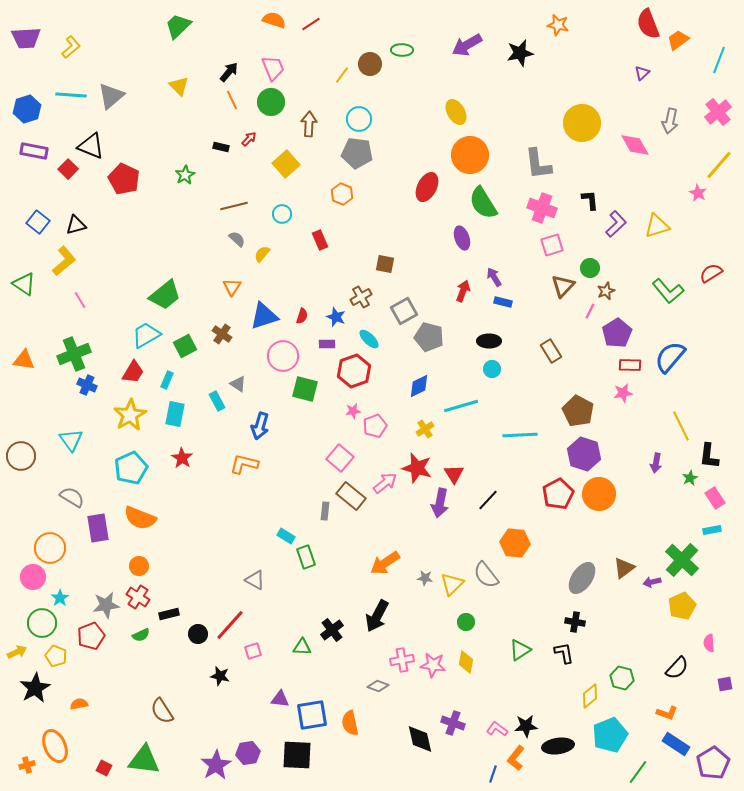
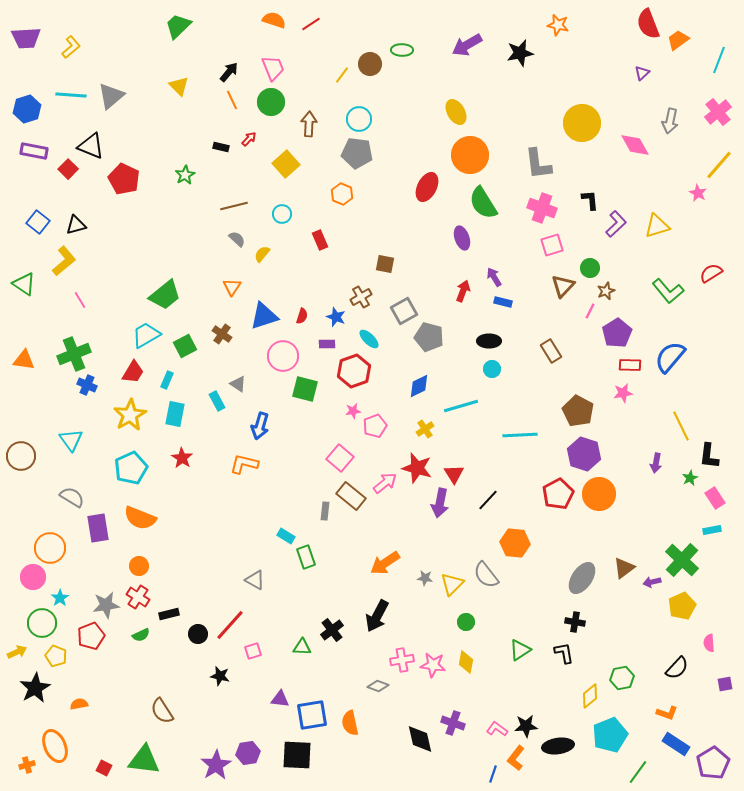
green hexagon at (622, 678): rotated 25 degrees counterclockwise
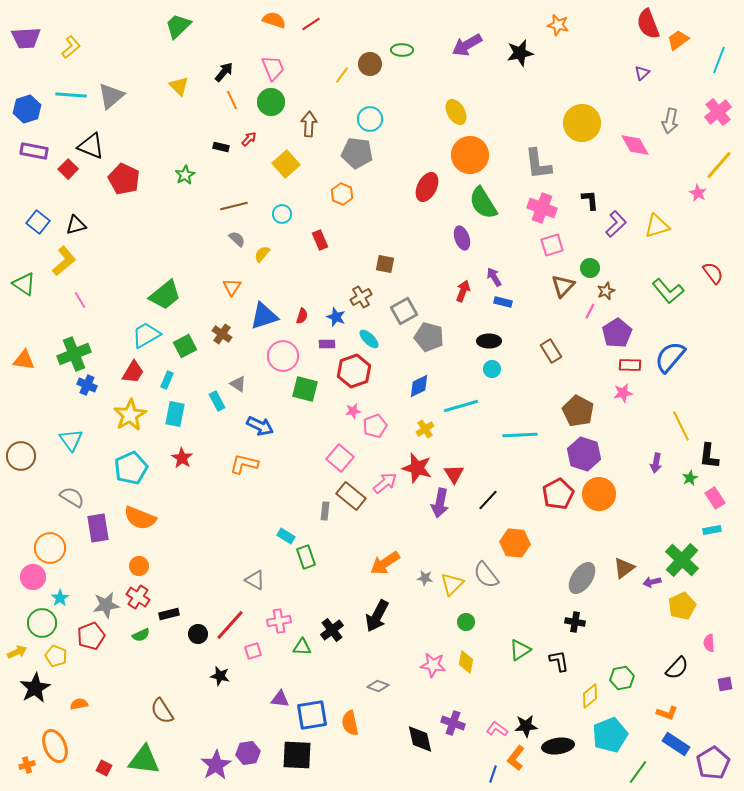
black arrow at (229, 72): moved 5 px left
cyan circle at (359, 119): moved 11 px right
red semicircle at (711, 273): moved 2 px right; rotated 85 degrees clockwise
blue arrow at (260, 426): rotated 80 degrees counterclockwise
black L-shape at (564, 653): moved 5 px left, 8 px down
pink cross at (402, 660): moved 123 px left, 39 px up
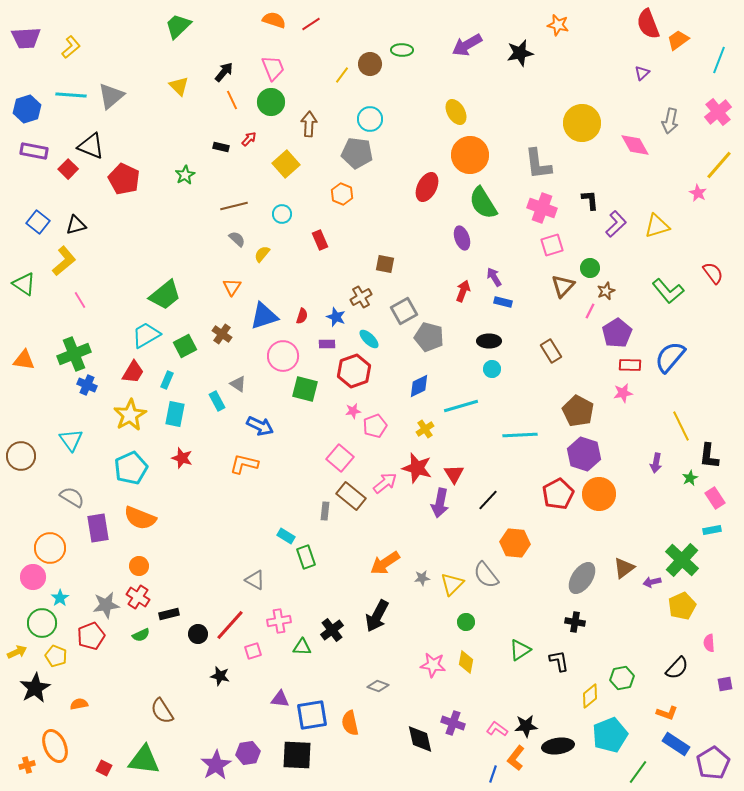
red star at (182, 458): rotated 15 degrees counterclockwise
gray star at (425, 578): moved 3 px left; rotated 14 degrees counterclockwise
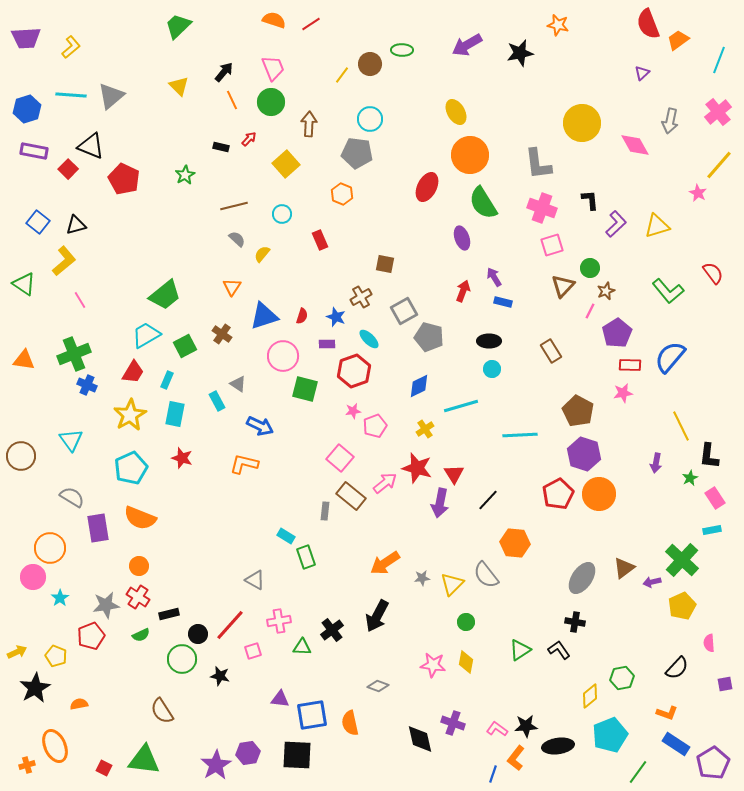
green circle at (42, 623): moved 140 px right, 36 px down
black L-shape at (559, 661): moved 11 px up; rotated 25 degrees counterclockwise
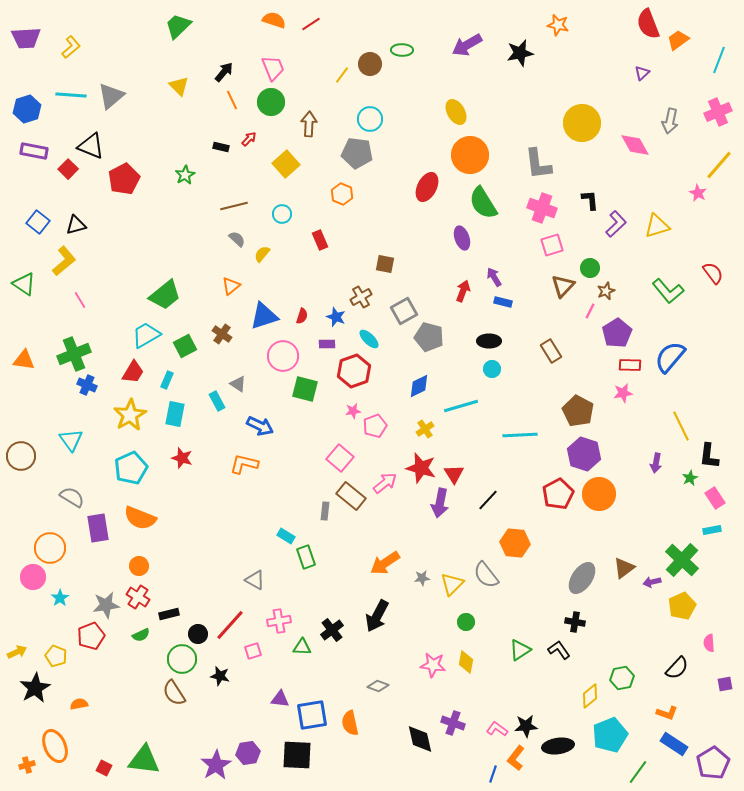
pink cross at (718, 112): rotated 16 degrees clockwise
red pentagon at (124, 179): rotated 20 degrees clockwise
orange triangle at (232, 287): moved 1 px left, 1 px up; rotated 18 degrees clockwise
red star at (417, 468): moved 4 px right
brown semicircle at (162, 711): moved 12 px right, 18 px up
blue rectangle at (676, 744): moved 2 px left
